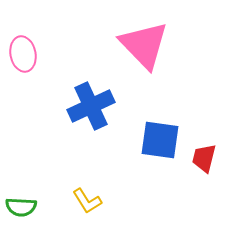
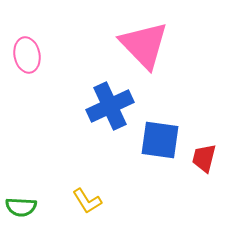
pink ellipse: moved 4 px right, 1 px down
blue cross: moved 19 px right
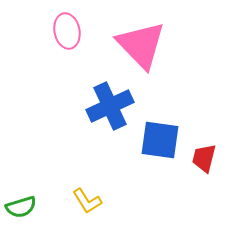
pink triangle: moved 3 px left
pink ellipse: moved 40 px right, 24 px up
green semicircle: rotated 20 degrees counterclockwise
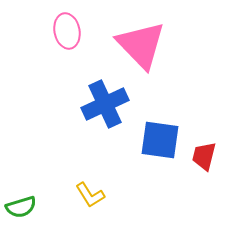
blue cross: moved 5 px left, 2 px up
red trapezoid: moved 2 px up
yellow L-shape: moved 3 px right, 6 px up
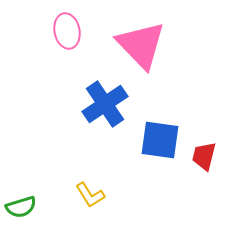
blue cross: rotated 9 degrees counterclockwise
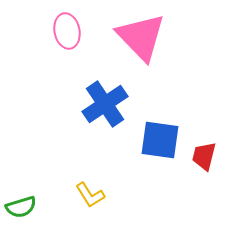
pink triangle: moved 8 px up
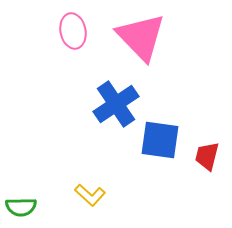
pink ellipse: moved 6 px right
blue cross: moved 11 px right
red trapezoid: moved 3 px right
yellow L-shape: rotated 16 degrees counterclockwise
green semicircle: rotated 16 degrees clockwise
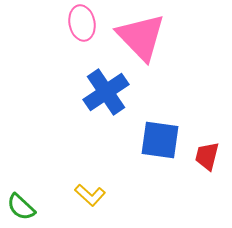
pink ellipse: moved 9 px right, 8 px up
blue cross: moved 10 px left, 12 px up
green semicircle: rotated 44 degrees clockwise
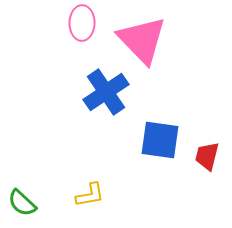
pink ellipse: rotated 12 degrees clockwise
pink triangle: moved 1 px right, 3 px down
yellow L-shape: rotated 52 degrees counterclockwise
green semicircle: moved 1 px right, 4 px up
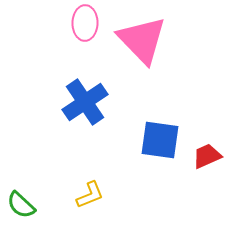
pink ellipse: moved 3 px right
blue cross: moved 21 px left, 10 px down
red trapezoid: rotated 52 degrees clockwise
yellow L-shape: rotated 12 degrees counterclockwise
green semicircle: moved 1 px left, 2 px down
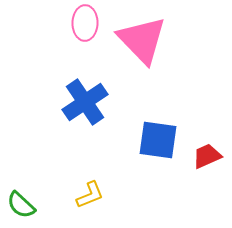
blue square: moved 2 px left
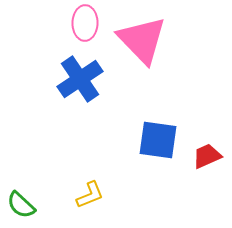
blue cross: moved 5 px left, 23 px up
